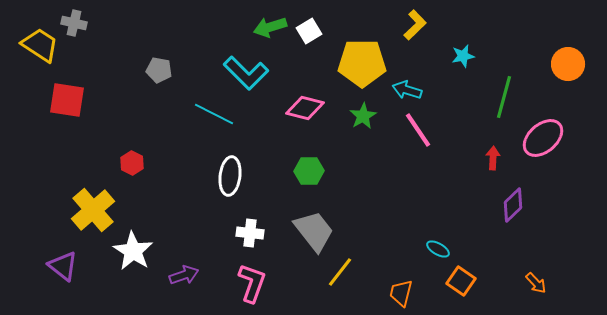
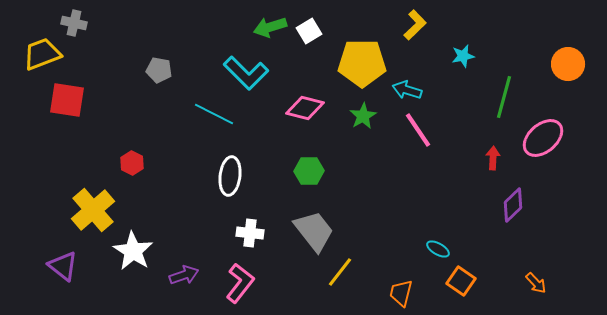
yellow trapezoid: moved 2 px right, 9 px down; rotated 54 degrees counterclockwise
pink L-shape: moved 12 px left; rotated 18 degrees clockwise
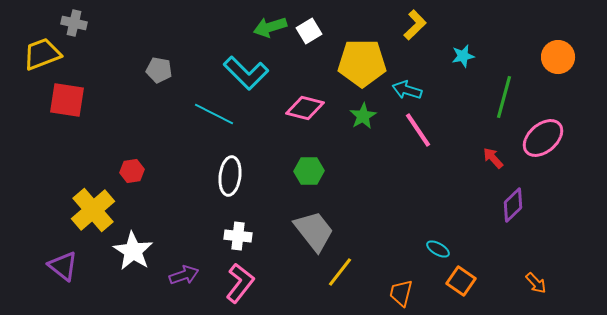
orange circle: moved 10 px left, 7 px up
red arrow: rotated 45 degrees counterclockwise
red hexagon: moved 8 px down; rotated 25 degrees clockwise
white cross: moved 12 px left, 3 px down
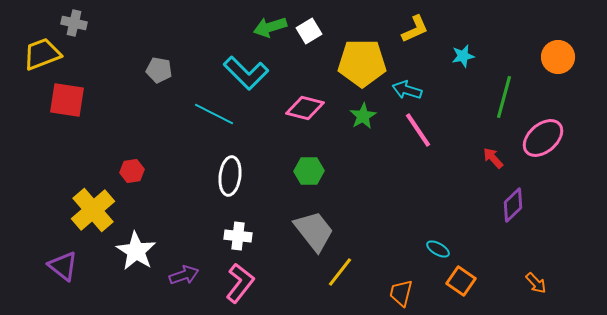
yellow L-shape: moved 4 px down; rotated 20 degrees clockwise
white star: moved 3 px right
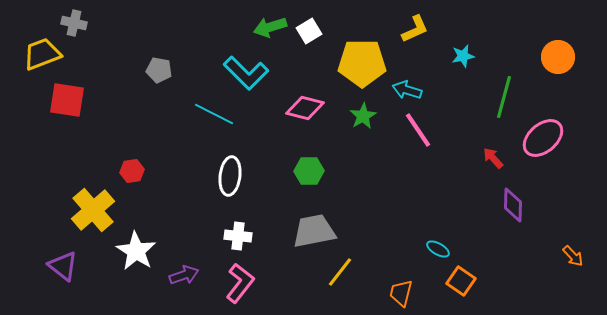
purple diamond: rotated 44 degrees counterclockwise
gray trapezoid: rotated 63 degrees counterclockwise
orange arrow: moved 37 px right, 27 px up
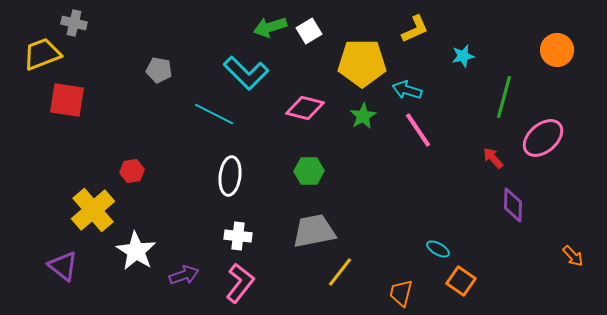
orange circle: moved 1 px left, 7 px up
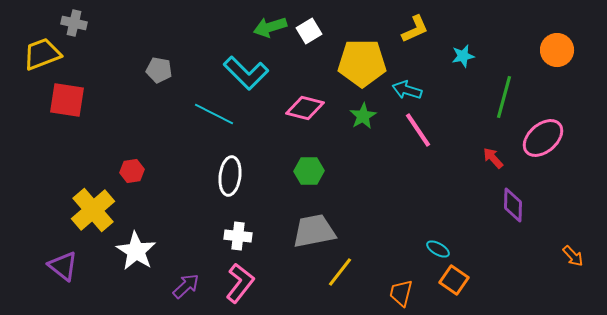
purple arrow: moved 2 px right, 11 px down; rotated 24 degrees counterclockwise
orange square: moved 7 px left, 1 px up
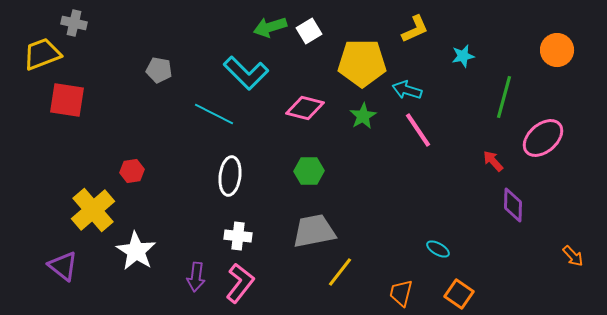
red arrow: moved 3 px down
orange square: moved 5 px right, 14 px down
purple arrow: moved 10 px right, 9 px up; rotated 140 degrees clockwise
